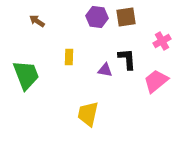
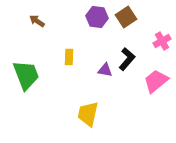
brown square: rotated 25 degrees counterclockwise
black L-shape: rotated 45 degrees clockwise
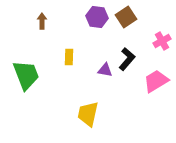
brown arrow: moved 5 px right; rotated 56 degrees clockwise
pink trapezoid: rotated 8 degrees clockwise
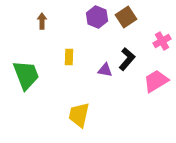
purple hexagon: rotated 15 degrees clockwise
yellow trapezoid: moved 9 px left, 1 px down
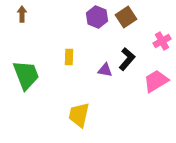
brown arrow: moved 20 px left, 7 px up
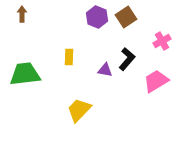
green trapezoid: moved 1 px left, 1 px up; rotated 76 degrees counterclockwise
yellow trapezoid: moved 5 px up; rotated 32 degrees clockwise
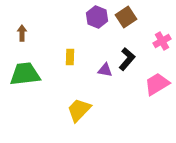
brown arrow: moved 19 px down
yellow rectangle: moved 1 px right
pink trapezoid: moved 1 px right, 3 px down
